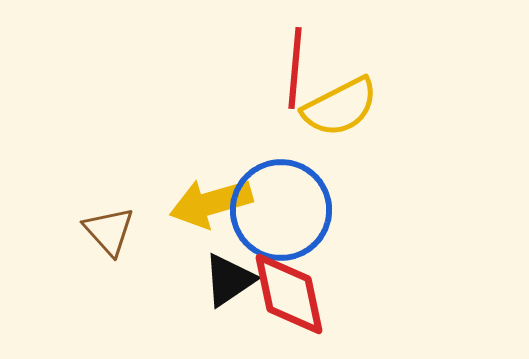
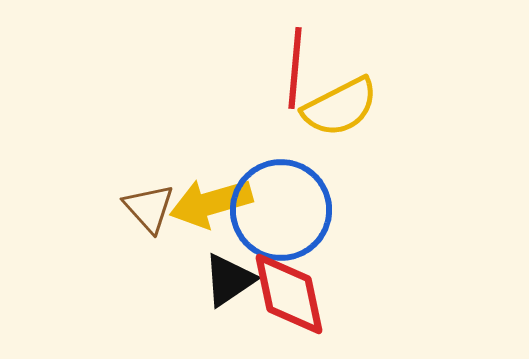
brown triangle: moved 40 px right, 23 px up
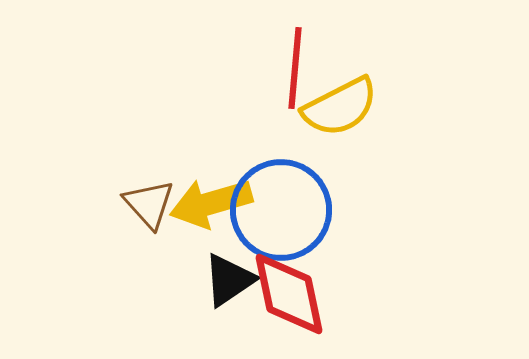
brown triangle: moved 4 px up
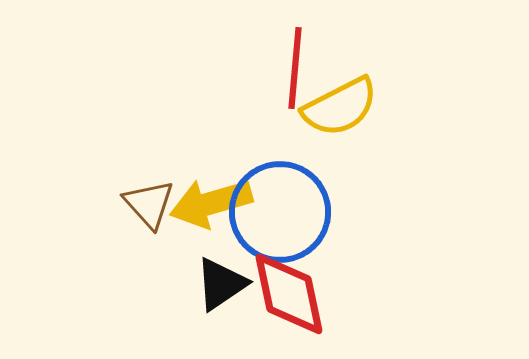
blue circle: moved 1 px left, 2 px down
black triangle: moved 8 px left, 4 px down
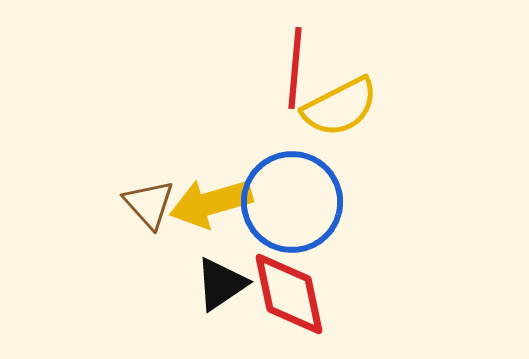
blue circle: moved 12 px right, 10 px up
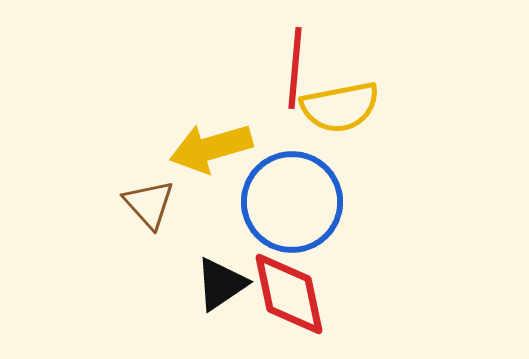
yellow semicircle: rotated 16 degrees clockwise
yellow arrow: moved 55 px up
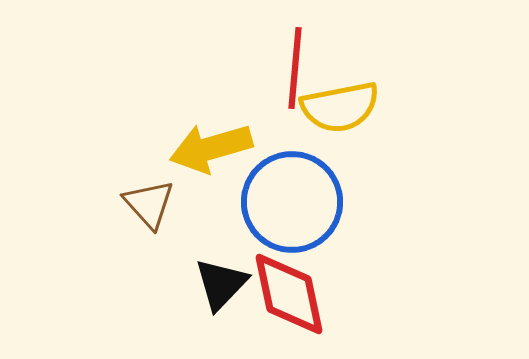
black triangle: rotated 12 degrees counterclockwise
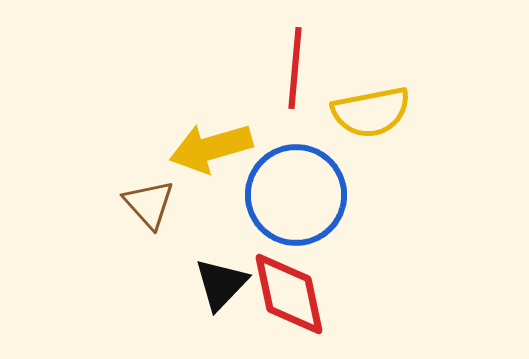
yellow semicircle: moved 31 px right, 5 px down
blue circle: moved 4 px right, 7 px up
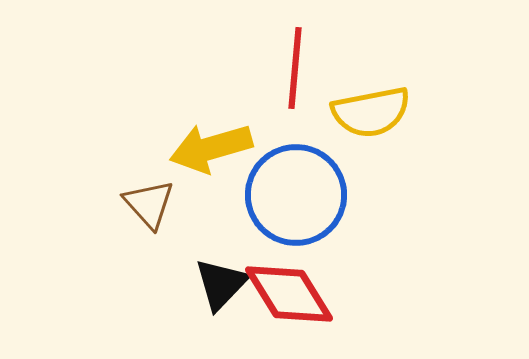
red diamond: rotated 20 degrees counterclockwise
